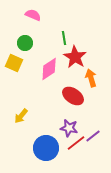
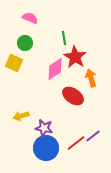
pink semicircle: moved 3 px left, 3 px down
pink diamond: moved 6 px right
yellow arrow: rotated 35 degrees clockwise
purple star: moved 25 px left
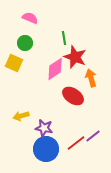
red star: rotated 10 degrees counterclockwise
blue circle: moved 1 px down
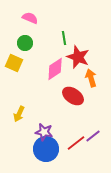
red star: moved 3 px right
yellow arrow: moved 2 px left, 2 px up; rotated 49 degrees counterclockwise
purple star: moved 4 px down
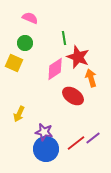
purple line: moved 2 px down
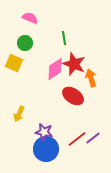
red star: moved 4 px left, 7 px down
red line: moved 1 px right, 4 px up
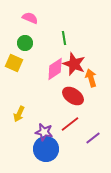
red line: moved 7 px left, 15 px up
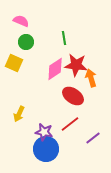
pink semicircle: moved 9 px left, 3 px down
green circle: moved 1 px right, 1 px up
red star: moved 2 px right, 1 px down; rotated 15 degrees counterclockwise
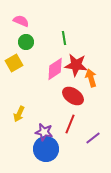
yellow square: rotated 36 degrees clockwise
red line: rotated 30 degrees counterclockwise
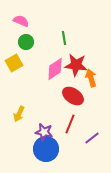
purple line: moved 1 px left
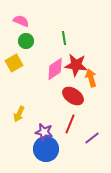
green circle: moved 1 px up
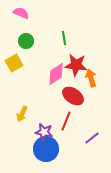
pink semicircle: moved 8 px up
pink diamond: moved 1 px right, 5 px down
yellow arrow: moved 3 px right
red line: moved 4 px left, 3 px up
